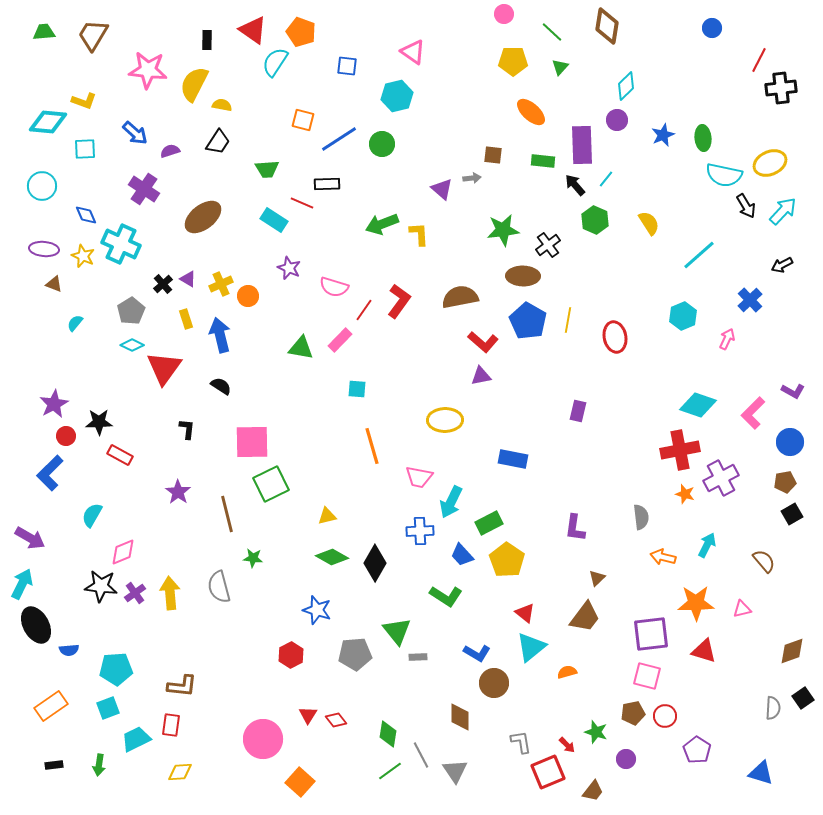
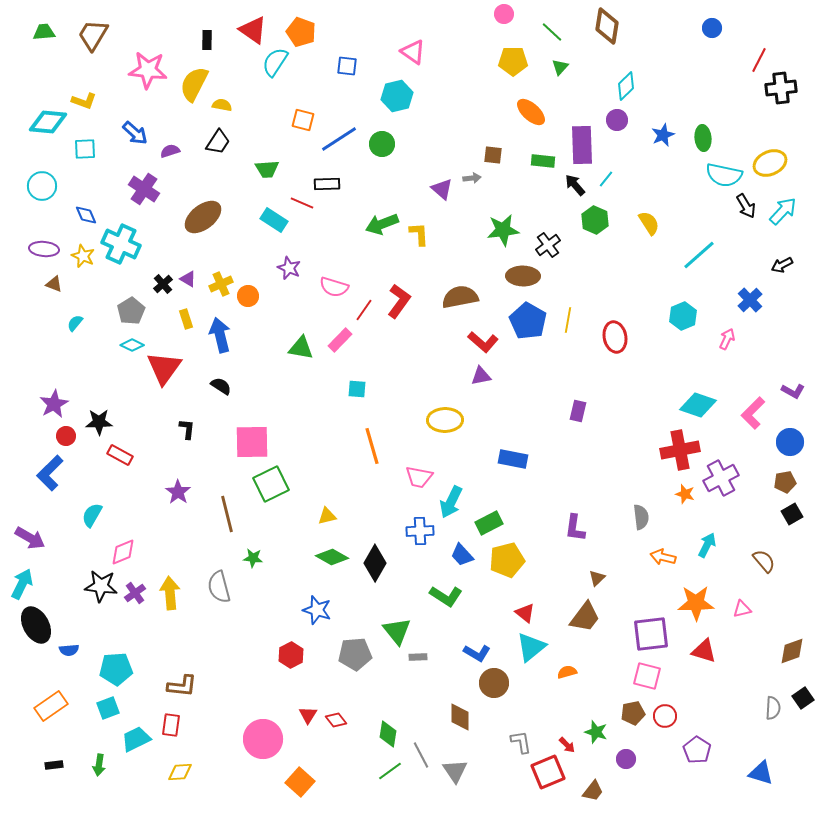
yellow pentagon at (507, 560): rotated 24 degrees clockwise
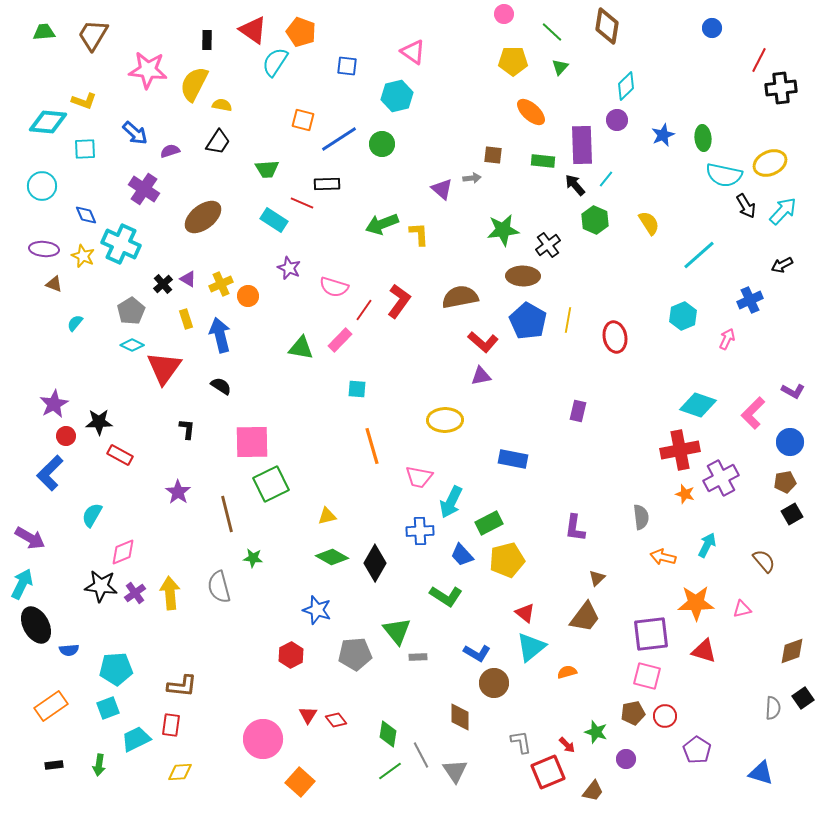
blue cross at (750, 300): rotated 20 degrees clockwise
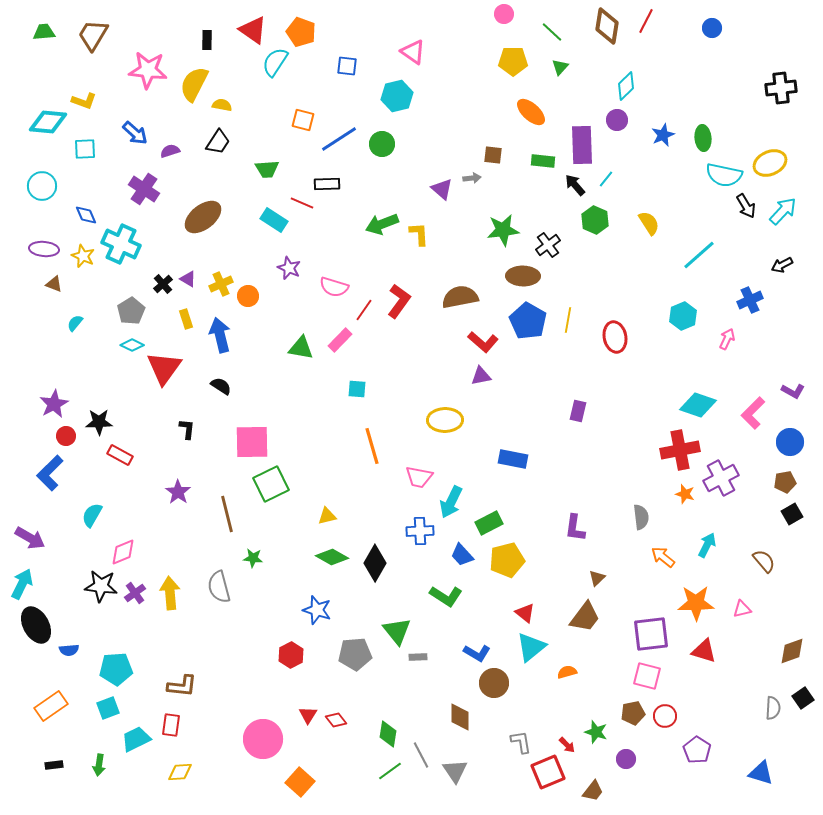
red line at (759, 60): moved 113 px left, 39 px up
orange arrow at (663, 557): rotated 25 degrees clockwise
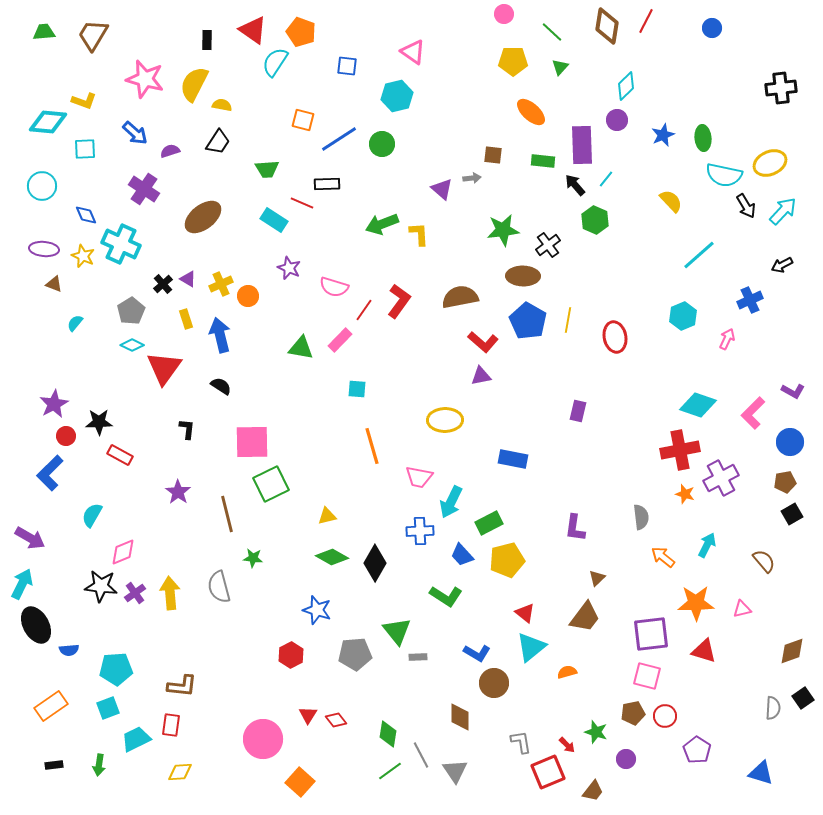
pink star at (148, 70): moved 3 px left, 9 px down; rotated 9 degrees clockwise
yellow semicircle at (649, 223): moved 22 px right, 22 px up; rotated 10 degrees counterclockwise
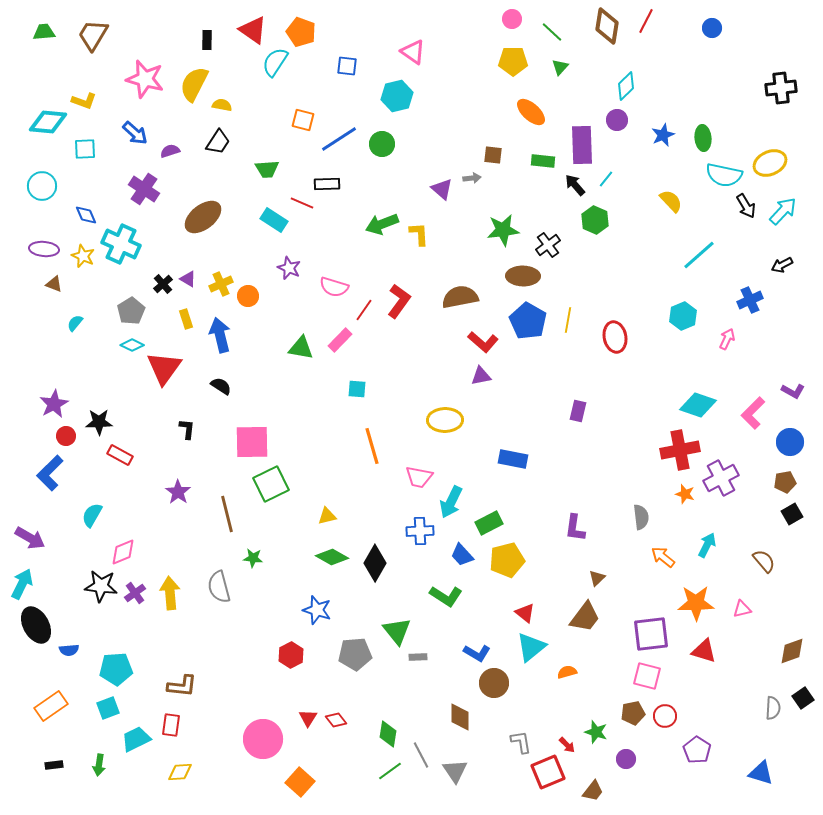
pink circle at (504, 14): moved 8 px right, 5 px down
red triangle at (308, 715): moved 3 px down
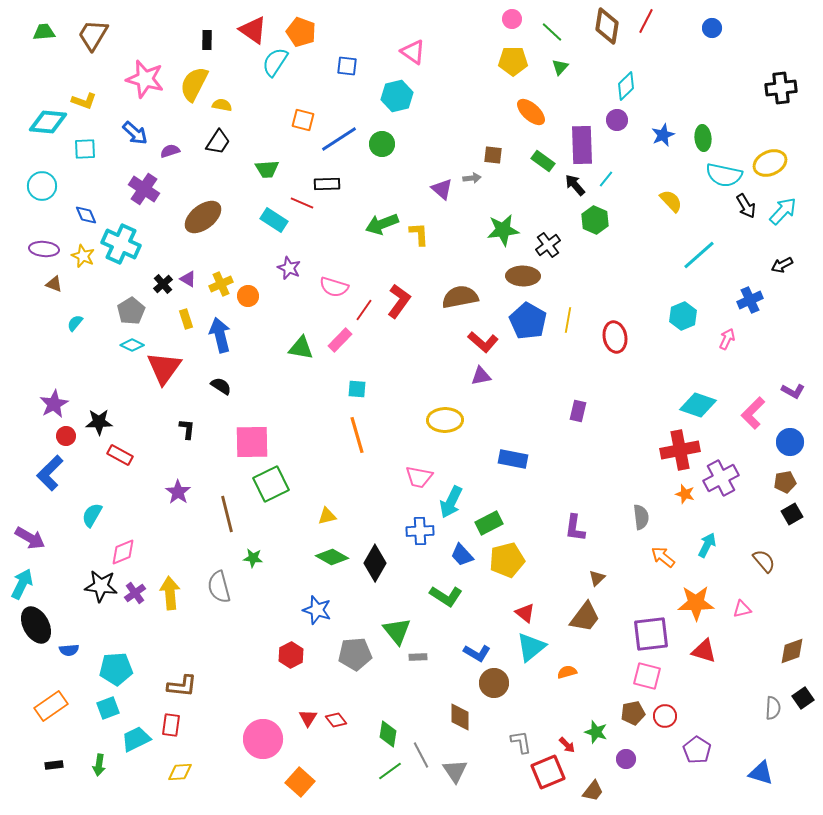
green rectangle at (543, 161): rotated 30 degrees clockwise
orange line at (372, 446): moved 15 px left, 11 px up
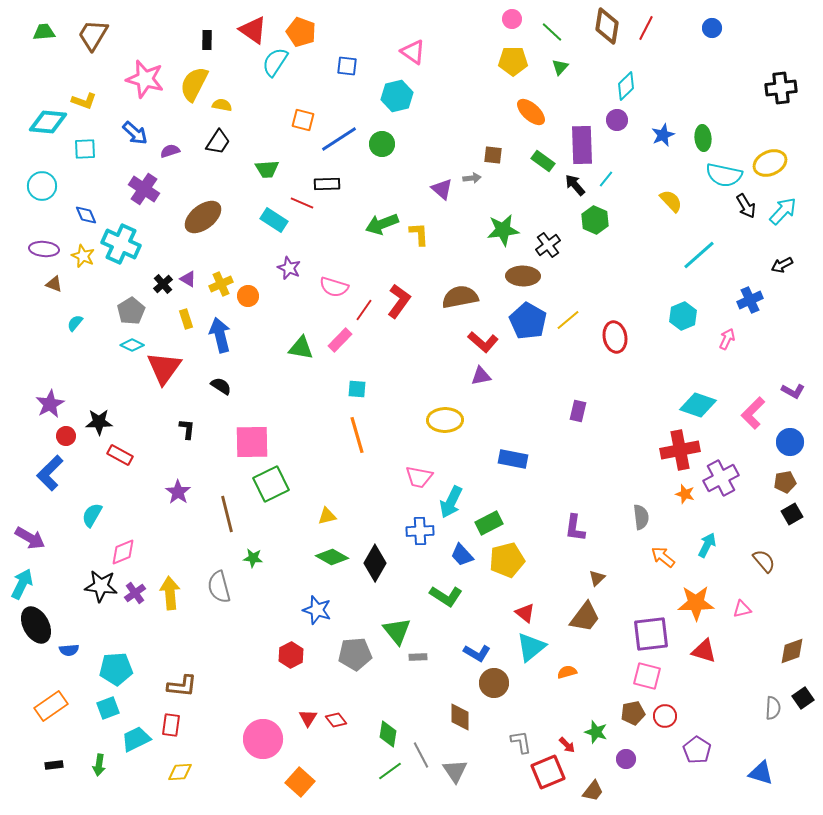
red line at (646, 21): moved 7 px down
yellow line at (568, 320): rotated 40 degrees clockwise
purple star at (54, 404): moved 4 px left
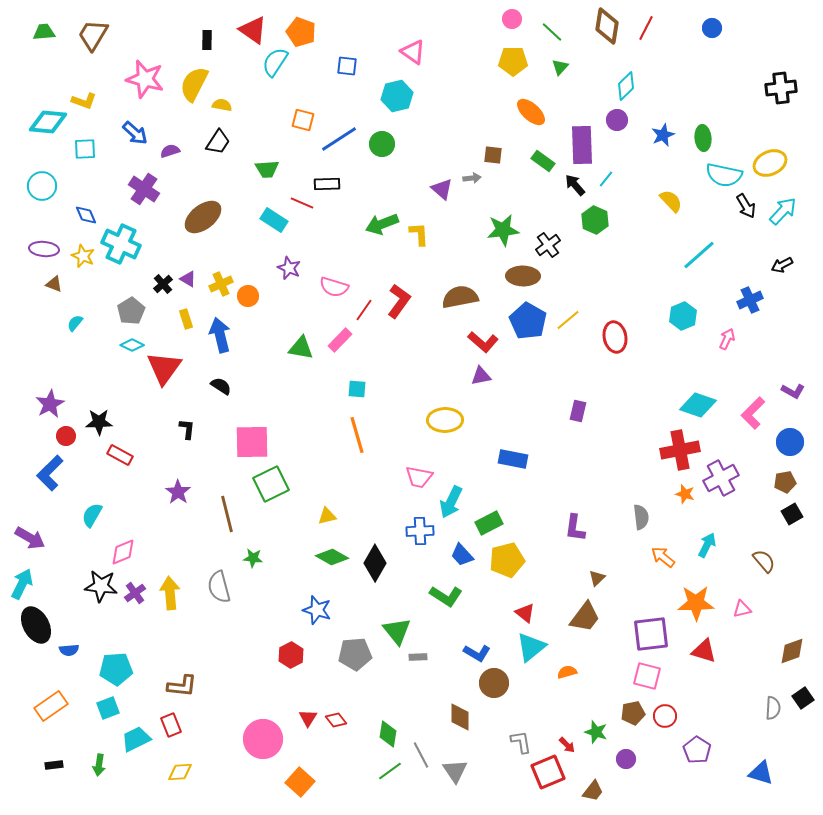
red rectangle at (171, 725): rotated 30 degrees counterclockwise
